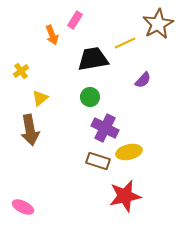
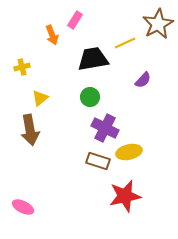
yellow cross: moved 1 px right, 4 px up; rotated 21 degrees clockwise
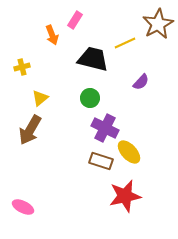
black trapezoid: rotated 24 degrees clockwise
purple semicircle: moved 2 px left, 2 px down
green circle: moved 1 px down
brown arrow: rotated 40 degrees clockwise
yellow ellipse: rotated 60 degrees clockwise
brown rectangle: moved 3 px right
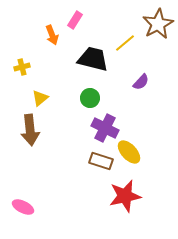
yellow line: rotated 15 degrees counterclockwise
brown arrow: rotated 36 degrees counterclockwise
